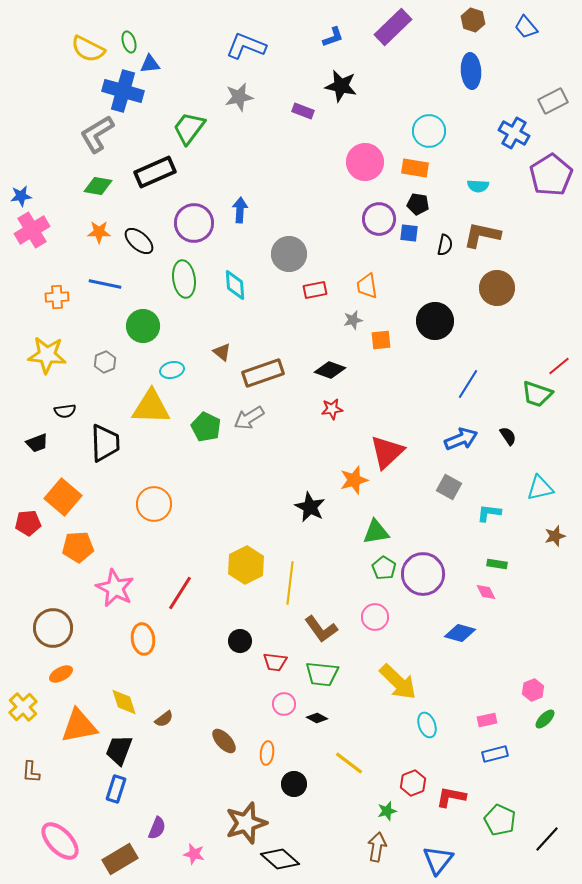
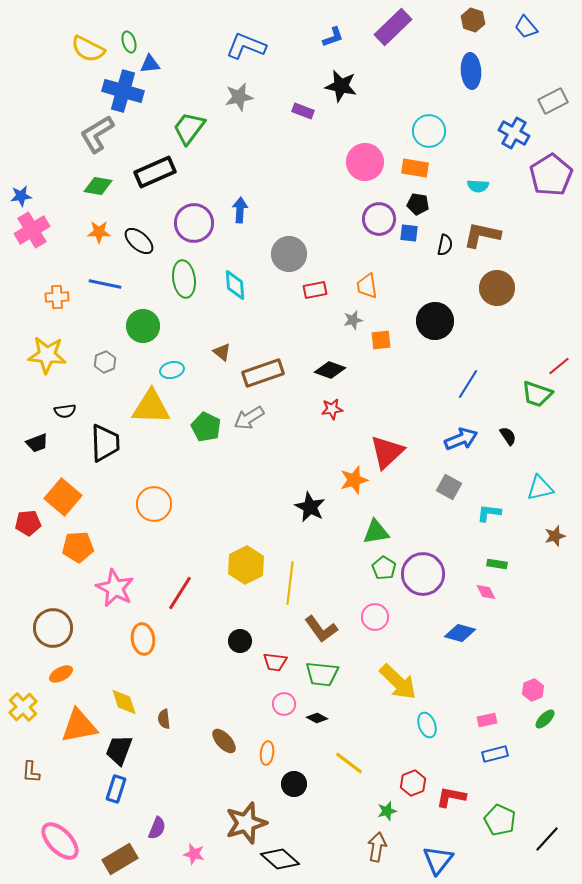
brown semicircle at (164, 719): rotated 120 degrees clockwise
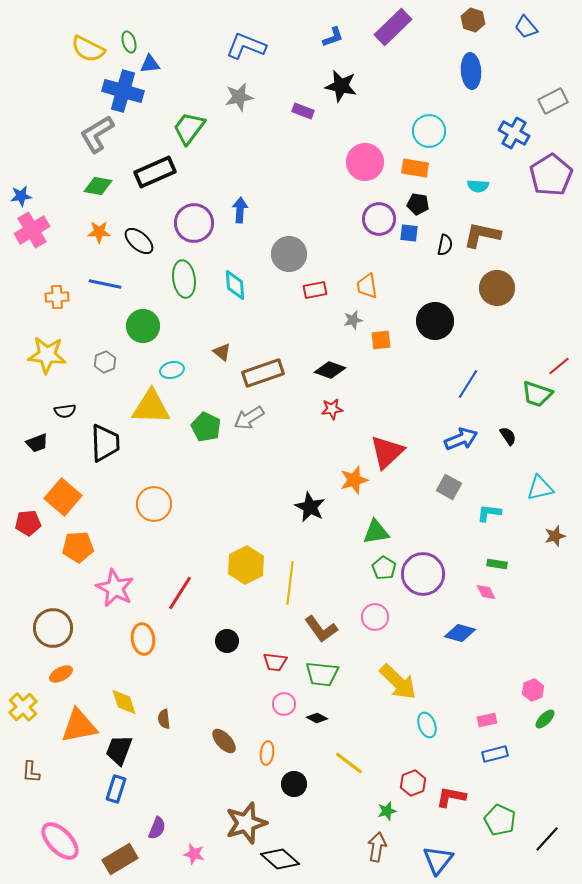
black circle at (240, 641): moved 13 px left
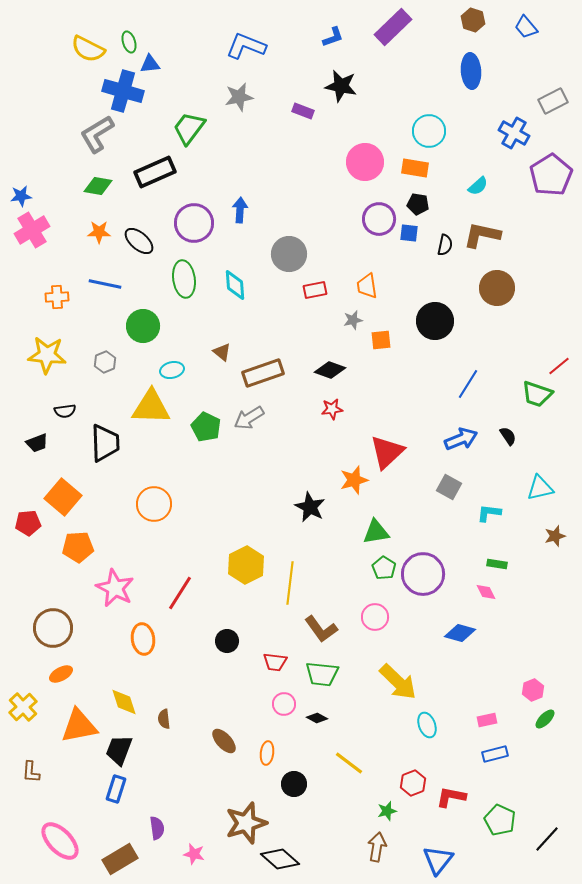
cyan semicircle at (478, 186): rotated 45 degrees counterclockwise
purple semicircle at (157, 828): rotated 30 degrees counterclockwise
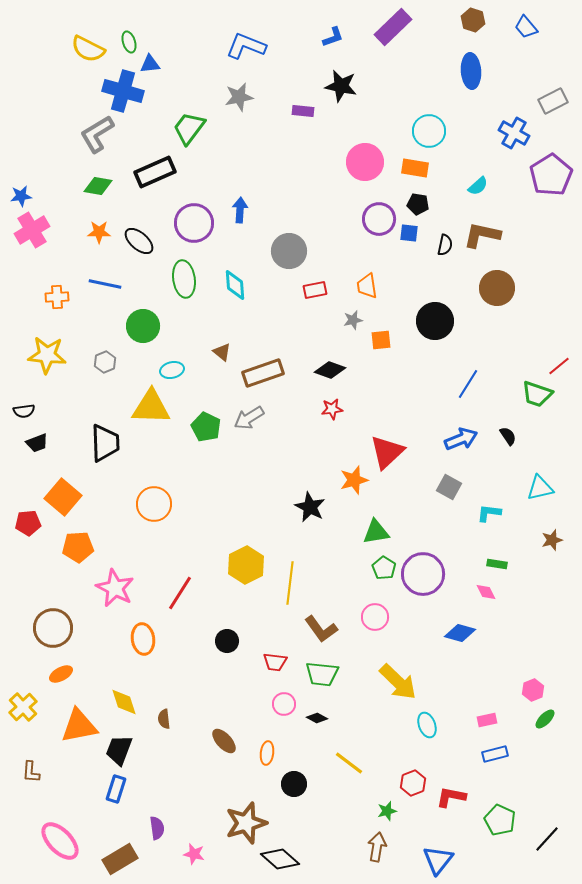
purple rectangle at (303, 111): rotated 15 degrees counterclockwise
gray circle at (289, 254): moved 3 px up
black semicircle at (65, 411): moved 41 px left
brown star at (555, 536): moved 3 px left, 4 px down
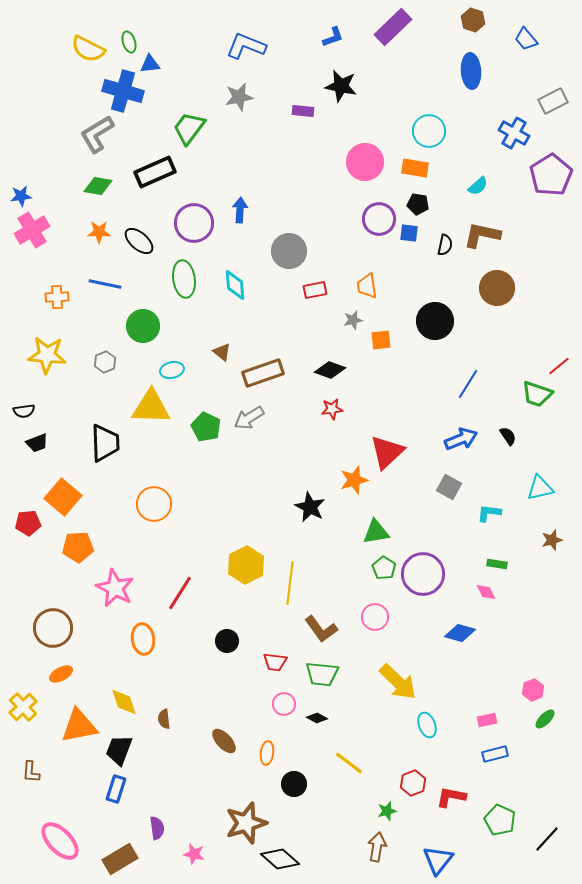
blue trapezoid at (526, 27): moved 12 px down
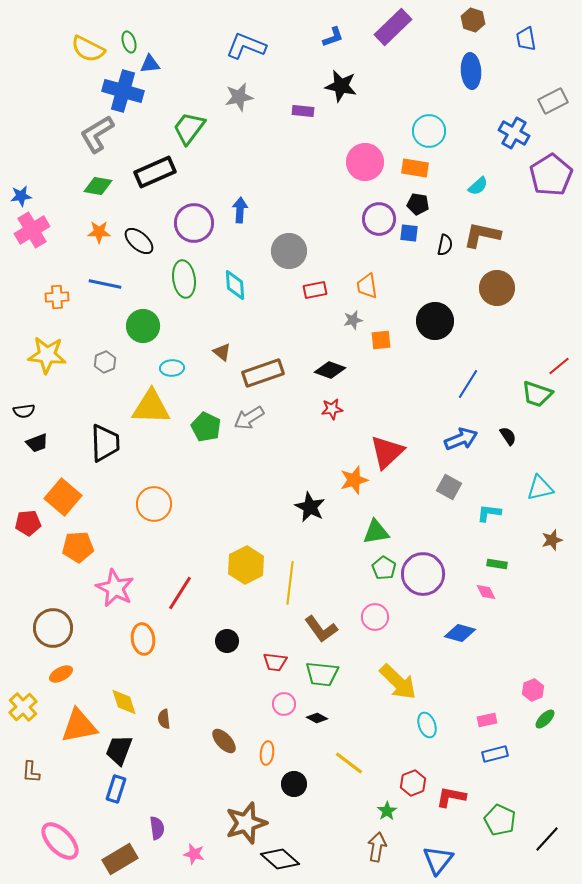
blue trapezoid at (526, 39): rotated 30 degrees clockwise
cyan ellipse at (172, 370): moved 2 px up; rotated 10 degrees clockwise
green star at (387, 811): rotated 18 degrees counterclockwise
